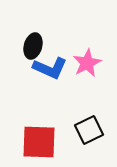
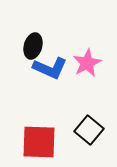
black square: rotated 24 degrees counterclockwise
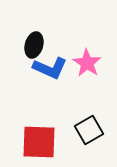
black ellipse: moved 1 px right, 1 px up
pink star: rotated 12 degrees counterclockwise
black square: rotated 20 degrees clockwise
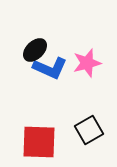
black ellipse: moved 1 px right, 5 px down; rotated 30 degrees clockwise
pink star: rotated 24 degrees clockwise
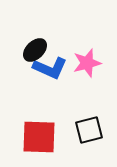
black square: rotated 16 degrees clockwise
red square: moved 5 px up
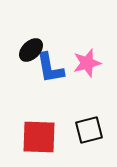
black ellipse: moved 4 px left
blue L-shape: rotated 56 degrees clockwise
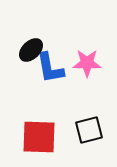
pink star: rotated 16 degrees clockwise
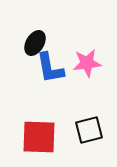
black ellipse: moved 4 px right, 7 px up; rotated 15 degrees counterclockwise
pink star: rotated 8 degrees counterclockwise
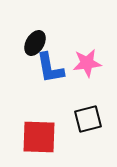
black square: moved 1 px left, 11 px up
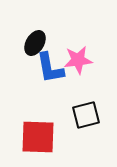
pink star: moved 9 px left, 3 px up
black square: moved 2 px left, 4 px up
red square: moved 1 px left
